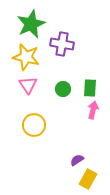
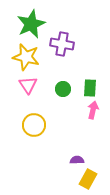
purple semicircle: rotated 32 degrees clockwise
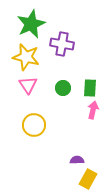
green circle: moved 1 px up
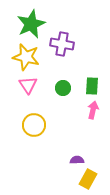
green rectangle: moved 2 px right, 2 px up
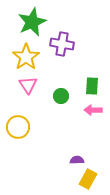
green star: moved 1 px right, 2 px up
yellow star: rotated 24 degrees clockwise
green circle: moved 2 px left, 8 px down
pink arrow: rotated 102 degrees counterclockwise
yellow circle: moved 16 px left, 2 px down
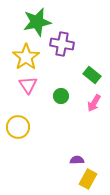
green star: moved 5 px right; rotated 12 degrees clockwise
green rectangle: moved 11 px up; rotated 54 degrees counterclockwise
pink arrow: moved 1 px right, 7 px up; rotated 60 degrees counterclockwise
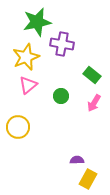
yellow star: rotated 12 degrees clockwise
pink triangle: rotated 24 degrees clockwise
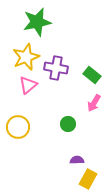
purple cross: moved 6 px left, 24 px down
green circle: moved 7 px right, 28 px down
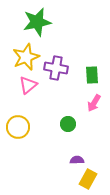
green rectangle: rotated 48 degrees clockwise
